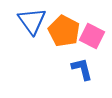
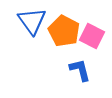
blue L-shape: moved 2 px left, 1 px down
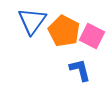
blue triangle: rotated 12 degrees clockwise
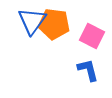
orange pentagon: moved 10 px left, 7 px up; rotated 20 degrees counterclockwise
blue L-shape: moved 8 px right
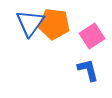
blue triangle: moved 2 px left, 2 px down
pink square: rotated 30 degrees clockwise
